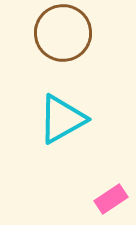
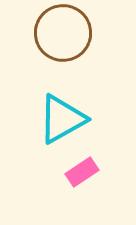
pink rectangle: moved 29 px left, 27 px up
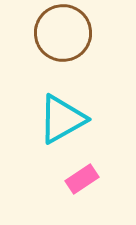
pink rectangle: moved 7 px down
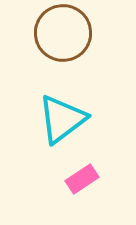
cyan triangle: rotated 8 degrees counterclockwise
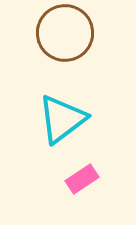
brown circle: moved 2 px right
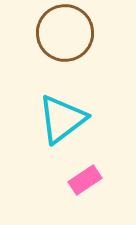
pink rectangle: moved 3 px right, 1 px down
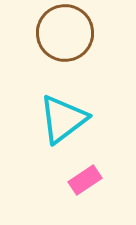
cyan triangle: moved 1 px right
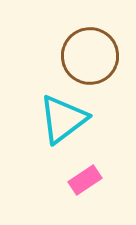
brown circle: moved 25 px right, 23 px down
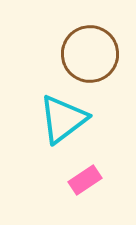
brown circle: moved 2 px up
